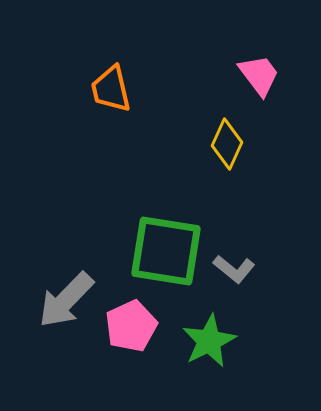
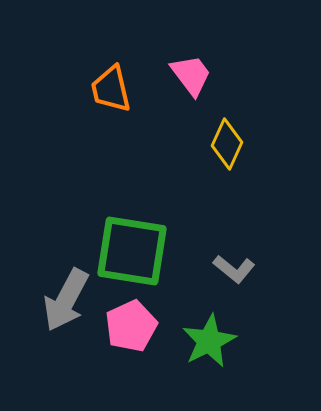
pink trapezoid: moved 68 px left
green square: moved 34 px left
gray arrow: rotated 16 degrees counterclockwise
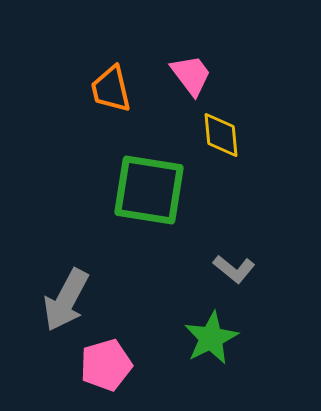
yellow diamond: moved 6 px left, 9 px up; rotated 30 degrees counterclockwise
green square: moved 17 px right, 61 px up
pink pentagon: moved 25 px left, 39 px down; rotated 9 degrees clockwise
green star: moved 2 px right, 3 px up
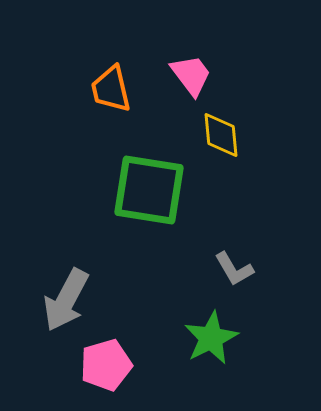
gray L-shape: rotated 21 degrees clockwise
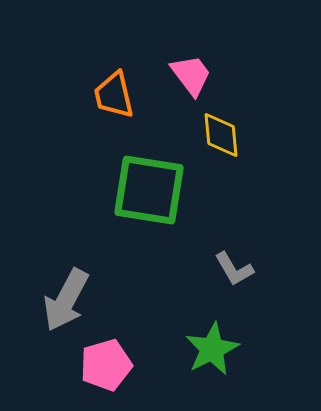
orange trapezoid: moved 3 px right, 6 px down
green star: moved 1 px right, 11 px down
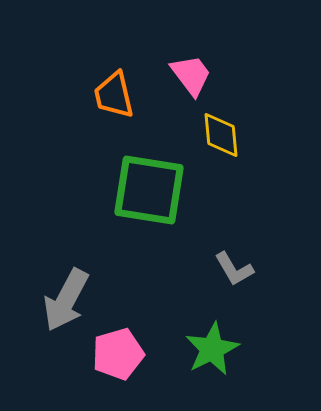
pink pentagon: moved 12 px right, 11 px up
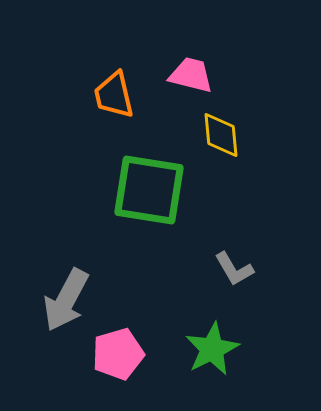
pink trapezoid: rotated 39 degrees counterclockwise
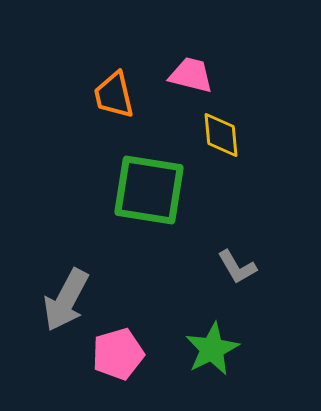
gray L-shape: moved 3 px right, 2 px up
